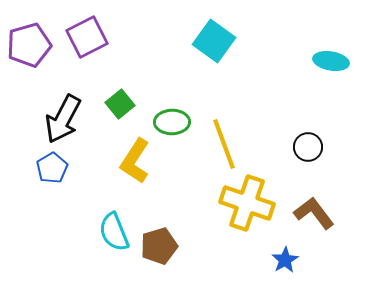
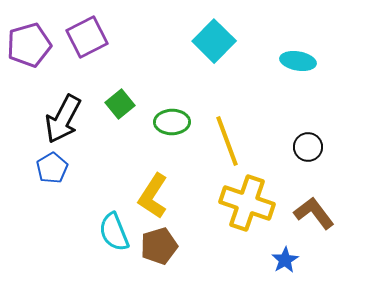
cyan square: rotated 9 degrees clockwise
cyan ellipse: moved 33 px left
yellow line: moved 3 px right, 3 px up
yellow L-shape: moved 18 px right, 35 px down
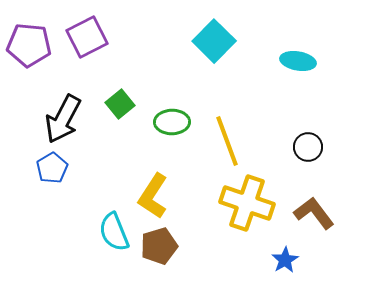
purple pentagon: rotated 21 degrees clockwise
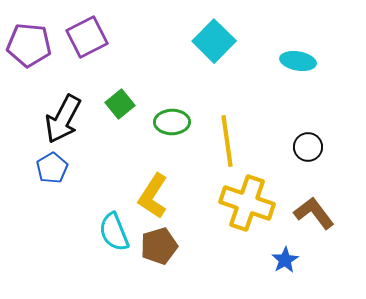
yellow line: rotated 12 degrees clockwise
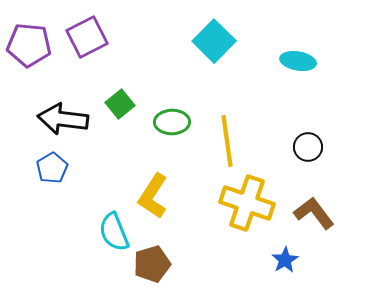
black arrow: rotated 69 degrees clockwise
brown pentagon: moved 7 px left, 18 px down
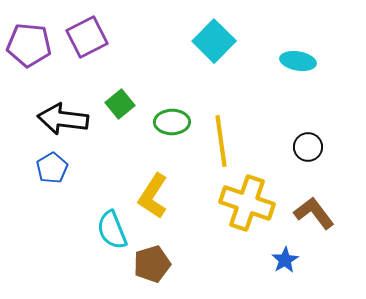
yellow line: moved 6 px left
cyan semicircle: moved 2 px left, 2 px up
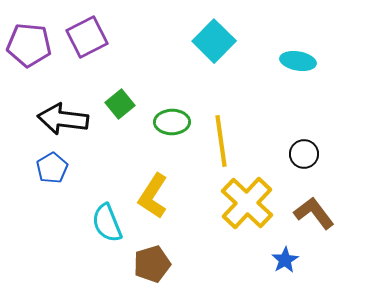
black circle: moved 4 px left, 7 px down
yellow cross: rotated 24 degrees clockwise
cyan semicircle: moved 5 px left, 7 px up
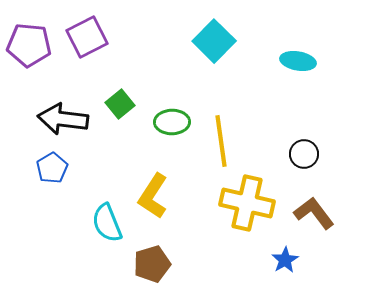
yellow cross: rotated 30 degrees counterclockwise
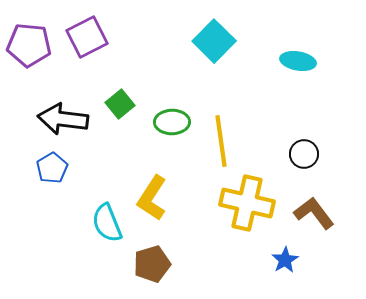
yellow L-shape: moved 1 px left, 2 px down
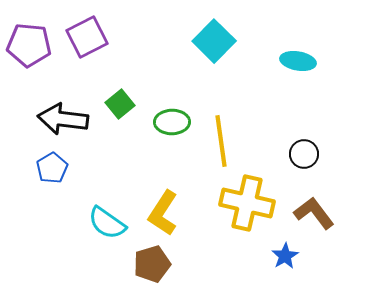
yellow L-shape: moved 11 px right, 15 px down
cyan semicircle: rotated 33 degrees counterclockwise
blue star: moved 4 px up
